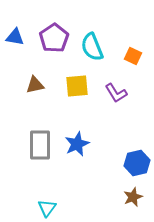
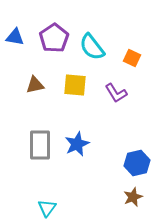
cyan semicircle: rotated 16 degrees counterclockwise
orange square: moved 1 px left, 2 px down
yellow square: moved 2 px left, 1 px up; rotated 10 degrees clockwise
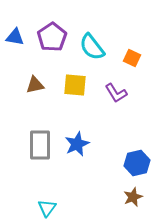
purple pentagon: moved 2 px left, 1 px up
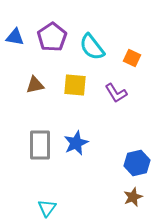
blue star: moved 1 px left, 1 px up
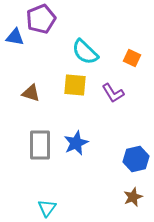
purple pentagon: moved 11 px left, 18 px up; rotated 12 degrees clockwise
cyan semicircle: moved 7 px left, 5 px down; rotated 8 degrees counterclockwise
brown triangle: moved 4 px left, 8 px down; rotated 30 degrees clockwise
purple L-shape: moved 3 px left
blue hexagon: moved 1 px left, 4 px up
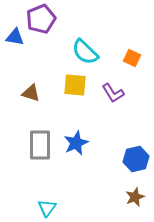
brown star: moved 2 px right
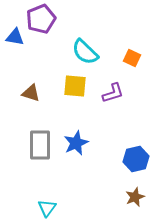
yellow square: moved 1 px down
purple L-shape: rotated 75 degrees counterclockwise
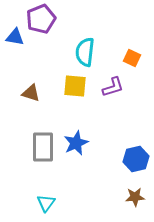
cyan semicircle: rotated 52 degrees clockwise
purple L-shape: moved 6 px up
gray rectangle: moved 3 px right, 2 px down
brown star: rotated 18 degrees clockwise
cyan triangle: moved 1 px left, 5 px up
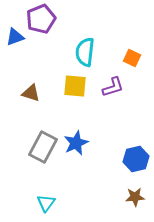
blue triangle: rotated 30 degrees counterclockwise
gray rectangle: rotated 28 degrees clockwise
